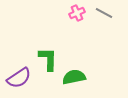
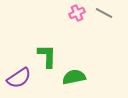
green L-shape: moved 1 px left, 3 px up
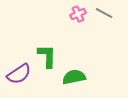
pink cross: moved 1 px right, 1 px down
purple semicircle: moved 4 px up
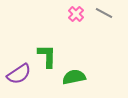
pink cross: moved 2 px left; rotated 21 degrees counterclockwise
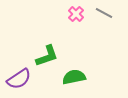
green L-shape: rotated 70 degrees clockwise
purple semicircle: moved 5 px down
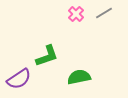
gray line: rotated 60 degrees counterclockwise
green semicircle: moved 5 px right
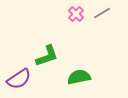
gray line: moved 2 px left
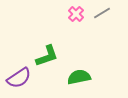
purple semicircle: moved 1 px up
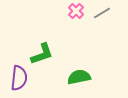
pink cross: moved 3 px up
green L-shape: moved 5 px left, 2 px up
purple semicircle: rotated 50 degrees counterclockwise
